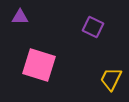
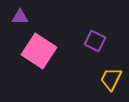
purple square: moved 2 px right, 14 px down
pink square: moved 14 px up; rotated 16 degrees clockwise
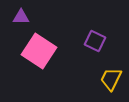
purple triangle: moved 1 px right
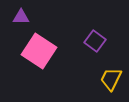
purple square: rotated 10 degrees clockwise
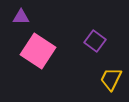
pink square: moved 1 px left
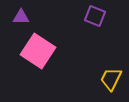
purple square: moved 25 px up; rotated 15 degrees counterclockwise
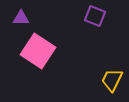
purple triangle: moved 1 px down
yellow trapezoid: moved 1 px right, 1 px down
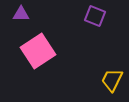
purple triangle: moved 4 px up
pink square: rotated 24 degrees clockwise
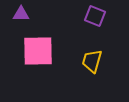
pink square: rotated 32 degrees clockwise
yellow trapezoid: moved 20 px left, 19 px up; rotated 10 degrees counterclockwise
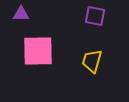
purple square: rotated 10 degrees counterclockwise
